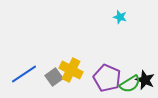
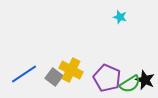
gray square: rotated 18 degrees counterclockwise
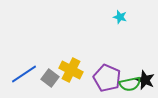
gray square: moved 4 px left, 1 px down
green semicircle: rotated 20 degrees clockwise
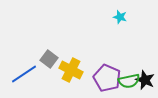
gray square: moved 1 px left, 19 px up
green semicircle: moved 1 px left, 3 px up
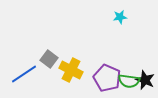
cyan star: rotated 24 degrees counterclockwise
green semicircle: rotated 20 degrees clockwise
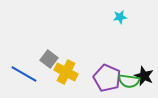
yellow cross: moved 5 px left, 2 px down
blue line: rotated 64 degrees clockwise
black star: moved 1 px left, 4 px up
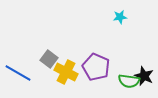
blue line: moved 6 px left, 1 px up
purple pentagon: moved 11 px left, 11 px up
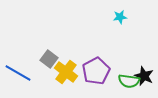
purple pentagon: moved 4 px down; rotated 20 degrees clockwise
yellow cross: rotated 10 degrees clockwise
